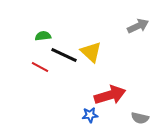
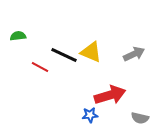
gray arrow: moved 4 px left, 28 px down
green semicircle: moved 25 px left
yellow triangle: rotated 20 degrees counterclockwise
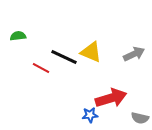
black line: moved 2 px down
red line: moved 1 px right, 1 px down
red arrow: moved 1 px right, 3 px down
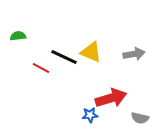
gray arrow: rotated 15 degrees clockwise
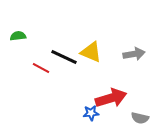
blue star: moved 1 px right, 2 px up
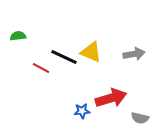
blue star: moved 9 px left, 2 px up
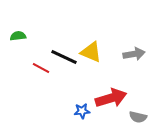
gray semicircle: moved 2 px left, 1 px up
